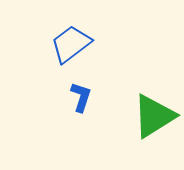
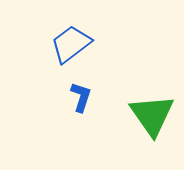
green triangle: moved 2 px left, 1 px up; rotated 33 degrees counterclockwise
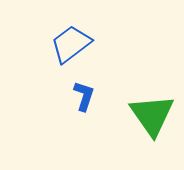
blue L-shape: moved 3 px right, 1 px up
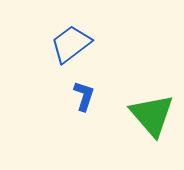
green triangle: rotated 6 degrees counterclockwise
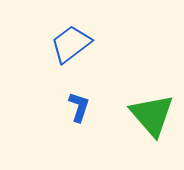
blue L-shape: moved 5 px left, 11 px down
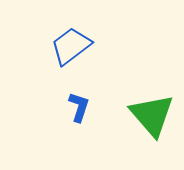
blue trapezoid: moved 2 px down
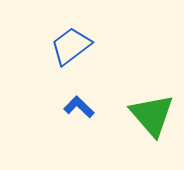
blue L-shape: rotated 64 degrees counterclockwise
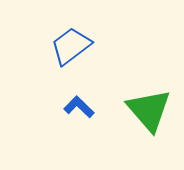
green triangle: moved 3 px left, 5 px up
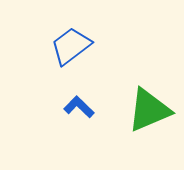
green triangle: rotated 48 degrees clockwise
